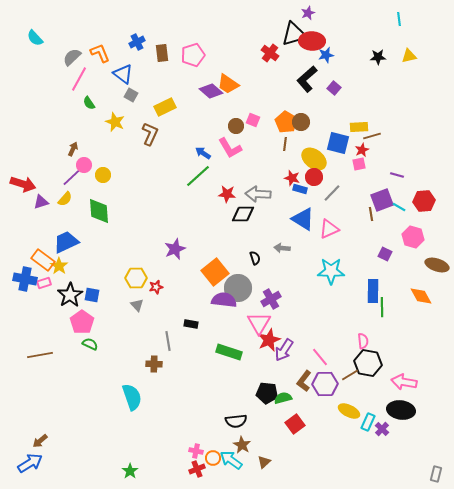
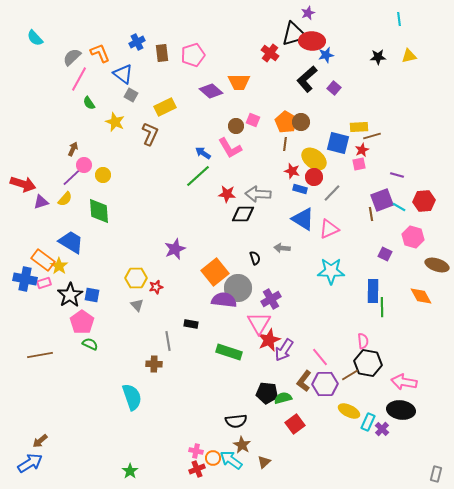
orange trapezoid at (228, 84): moved 11 px right, 2 px up; rotated 35 degrees counterclockwise
red star at (292, 178): moved 7 px up
blue trapezoid at (66, 242): moved 5 px right; rotated 56 degrees clockwise
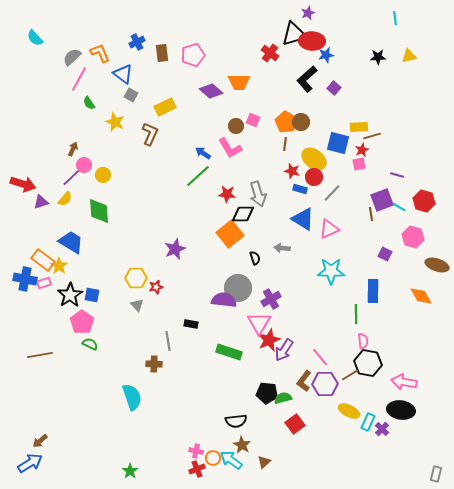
cyan line at (399, 19): moved 4 px left, 1 px up
gray arrow at (258, 194): rotated 110 degrees counterclockwise
red hexagon at (424, 201): rotated 20 degrees clockwise
orange square at (215, 272): moved 15 px right, 38 px up
green line at (382, 307): moved 26 px left, 7 px down
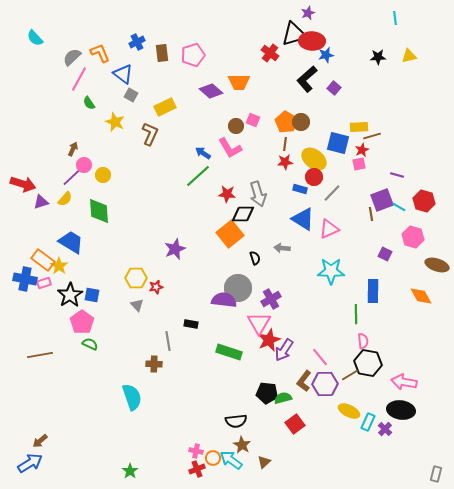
red star at (292, 171): moved 7 px left, 9 px up; rotated 21 degrees counterclockwise
purple cross at (382, 429): moved 3 px right
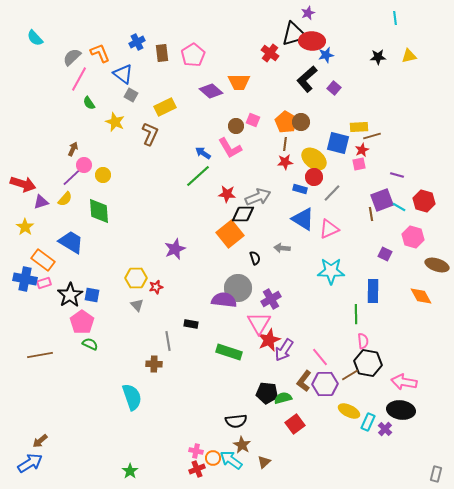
pink pentagon at (193, 55): rotated 15 degrees counterclockwise
gray arrow at (258, 194): moved 3 px down; rotated 95 degrees counterclockwise
yellow star at (59, 266): moved 34 px left, 39 px up
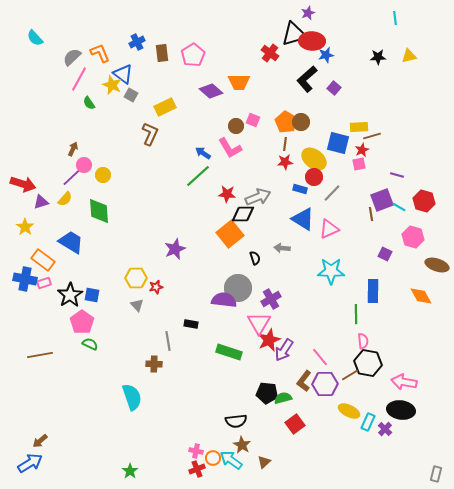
yellow star at (115, 122): moved 3 px left, 37 px up
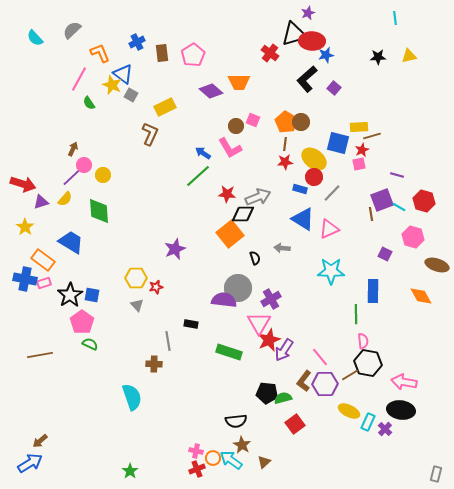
gray semicircle at (72, 57): moved 27 px up
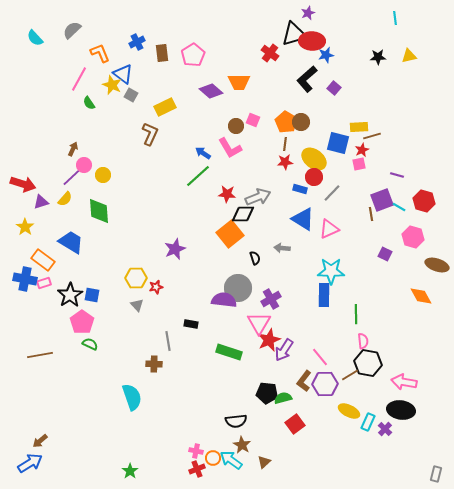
blue rectangle at (373, 291): moved 49 px left, 4 px down
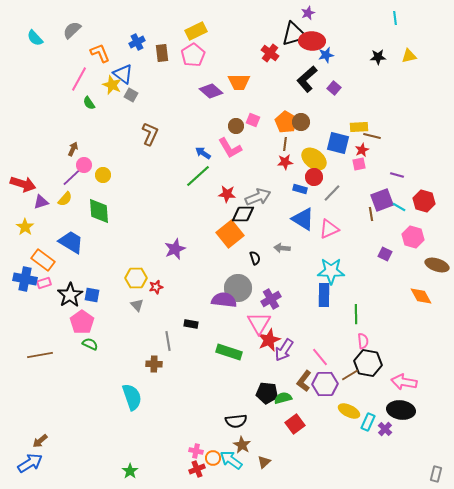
yellow rectangle at (165, 107): moved 31 px right, 76 px up
brown line at (372, 136): rotated 30 degrees clockwise
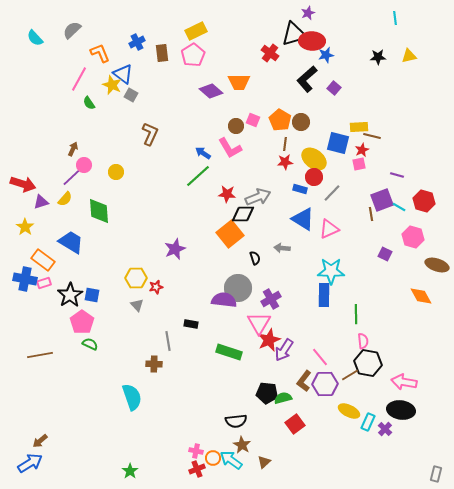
orange pentagon at (286, 122): moved 6 px left, 2 px up
yellow circle at (103, 175): moved 13 px right, 3 px up
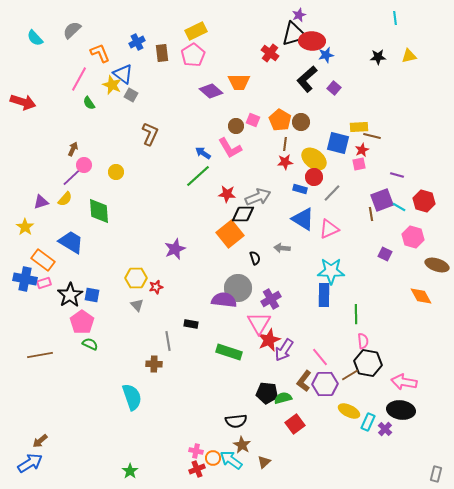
purple star at (308, 13): moved 9 px left, 2 px down
red arrow at (23, 184): moved 82 px up
